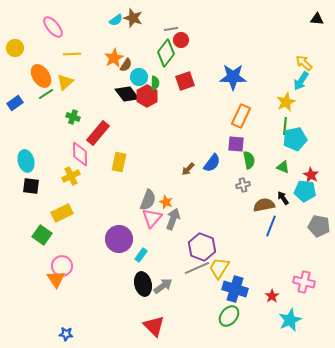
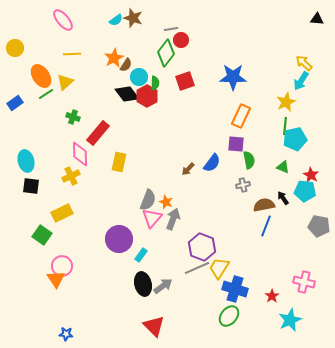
pink ellipse at (53, 27): moved 10 px right, 7 px up
blue line at (271, 226): moved 5 px left
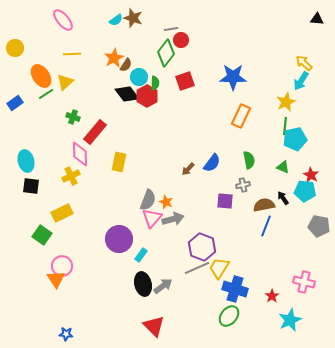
red rectangle at (98, 133): moved 3 px left, 1 px up
purple square at (236, 144): moved 11 px left, 57 px down
gray arrow at (173, 219): rotated 55 degrees clockwise
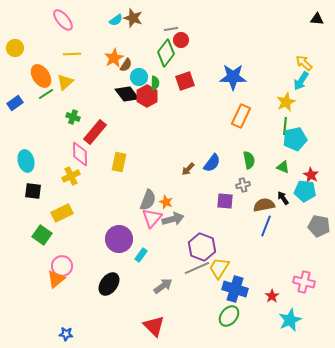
black square at (31, 186): moved 2 px right, 5 px down
orange triangle at (56, 279): rotated 24 degrees clockwise
black ellipse at (143, 284): moved 34 px left; rotated 50 degrees clockwise
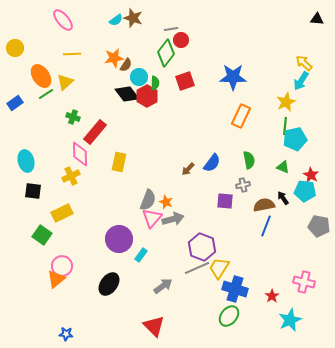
orange star at (114, 58): rotated 18 degrees clockwise
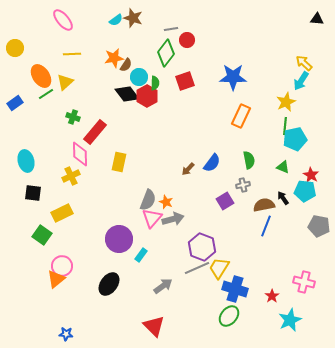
red circle at (181, 40): moved 6 px right
black square at (33, 191): moved 2 px down
purple square at (225, 201): rotated 36 degrees counterclockwise
